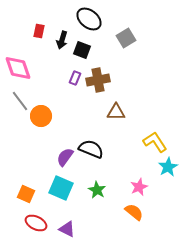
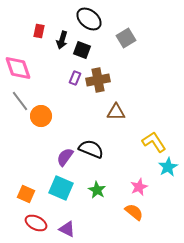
yellow L-shape: moved 1 px left
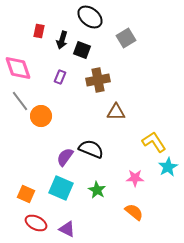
black ellipse: moved 1 px right, 2 px up
purple rectangle: moved 15 px left, 1 px up
pink star: moved 4 px left, 9 px up; rotated 24 degrees clockwise
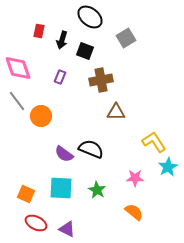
black square: moved 3 px right, 1 px down
brown cross: moved 3 px right
gray line: moved 3 px left
purple semicircle: moved 1 px left, 3 px up; rotated 90 degrees counterclockwise
cyan square: rotated 20 degrees counterclockwise
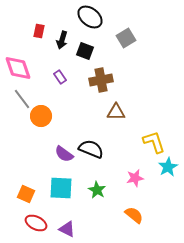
purple rectangle: rotated 56 degrees counterclockwise
gray line: moved 5 px right, 2 px up
yellow L-shape: rotated 15 degrees clockwise
pink star: rotated 12 degrees counterclockwise
orange semicircle: moved 3 px down
